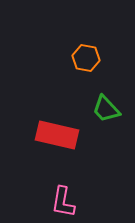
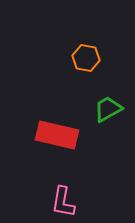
green trapezoid: moved 2 px right; rotated 104 degrees clockwise
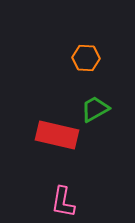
orange hexagon: rotated 8 degrees counterclockwise
green trapezoid: moved 13 px left
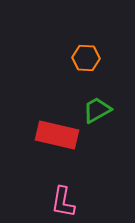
green trapezoid: moved 2 px right, 1 px down
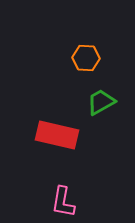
green trapezoid: moved 4 px right, 8 px up
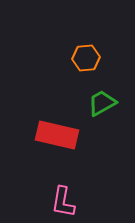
orange hexagon: rotated 8 degrees counterclockwise
green trapezoid: moved 1 px right, 1 px down
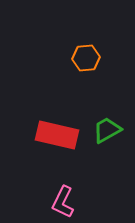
green trapezoid: moved 5 px right, 27 px down
pink L-shape: rotated 16 degrees clockwise
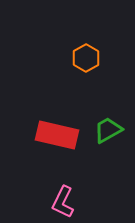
orange hexagon: rotated 24 degrees counterclockwise
green trapezoid: moved 1 px right
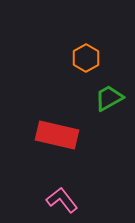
green trapezoid: moved 1 px right, 32 px up
pink L-shape: moved 1 px left, 2 px up; rotated 116 degrees clockwise
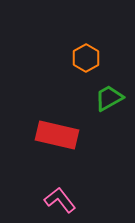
pink L-shape: moved 2 px left
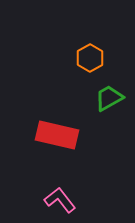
orange hexagon: moved 4 px right
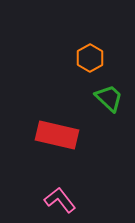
green trapezoid: rotated 72 degrees clockwise
